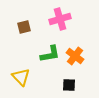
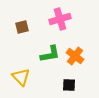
brown square: moved 2 px left
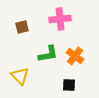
pink cross: rotated 10 degrees clockwise
green L-shape: moved 2 px left
yellow triangle: moved 1 px left, 1 px up
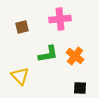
black square: moved 11 px right, 3 px down
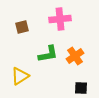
orange cross: rotated 18 degrees clockwise
yellow triangle: rotated 42 degrees clockwise
black square: moved 1 px right
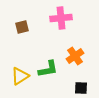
pink cross: moved 1 px right, 1 px up
green L-shape: moved 15 px down
